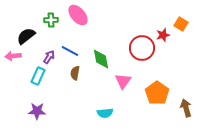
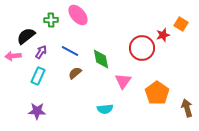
purple arrow: moved 8 px left, 5 px up
brown semicircle: rotated 40 degrees clockwise
brown arrow: moved 1 px right
cyan semicircle: moved 4 px up
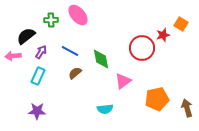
pink triangle: rotated 18 degrees clockwise
orange pentagon: moved 6 px down; rotated 25 degrees clockwise
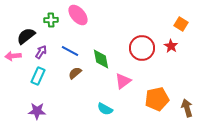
red star: moved 8 px right, 11 px down; rotated 24 degrees counterclockwise
cyan semicircle: rotated 35 degrees clockwise
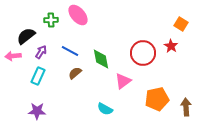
red circle: moved 1 px right, 5 px down
brown arrow: moved 1 px left, 1 px up; rotated 12 degrees clockwise
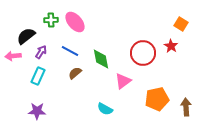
pink ellipse: moved 3 px left, 7 px down
